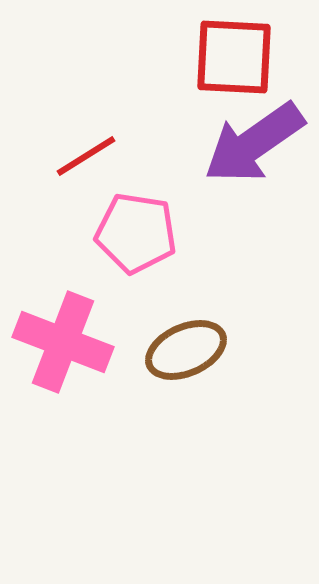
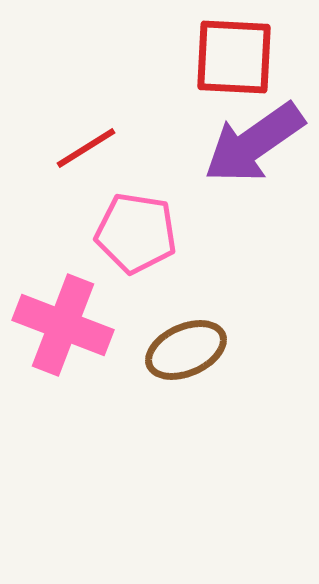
red line: moved 8 px up
pink cross: moved 17 px up
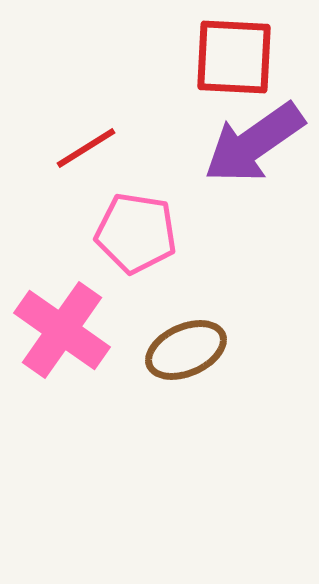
pink cross: moved 1 px left, 5 px down; rotated 14 degrees clockwise
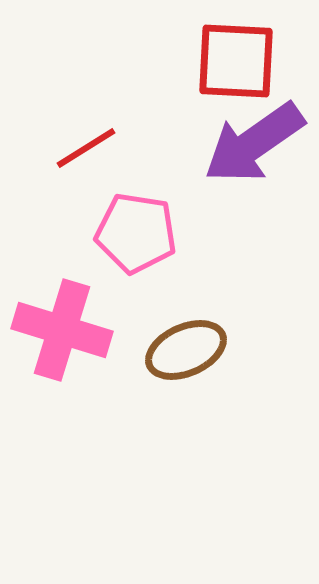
red square: moved 2 px right, 4 px down
pink cross: rotated 18 degrees counterclockwise
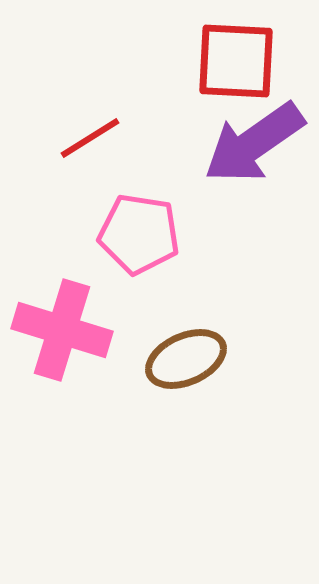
red line: moved 4 px right, 10 px up
pink pentagon: moved 3 px right, 1 px down
brown ellipse: moved 9 px down
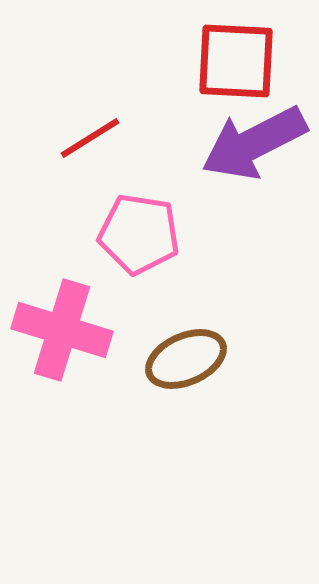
purple arrow: rotated 8 degrees clockwise
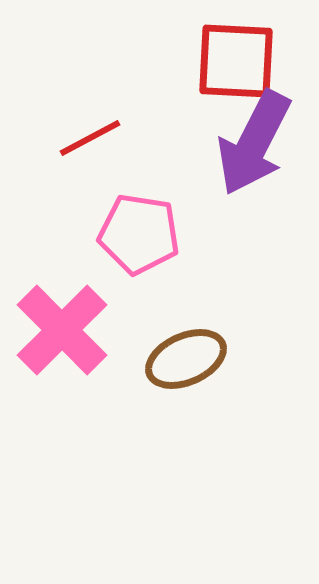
red line: rotated 4 degrees clockwise
purple arrow: rotated 36 degrees counterclockwise
pink cross: rotated 28 degrees clockwise
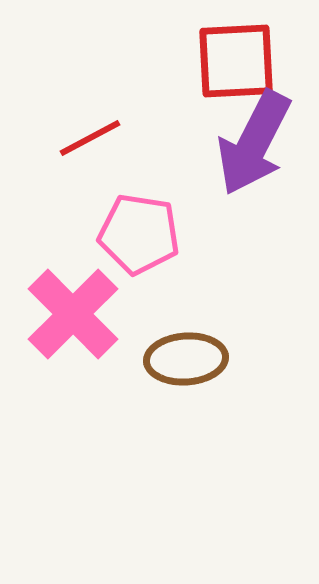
red square: rotated 6 degrees counterclockwise
pink cross: moved 11 px right, 16 px up
brown ellipse: rotated 20 degrees clockwise
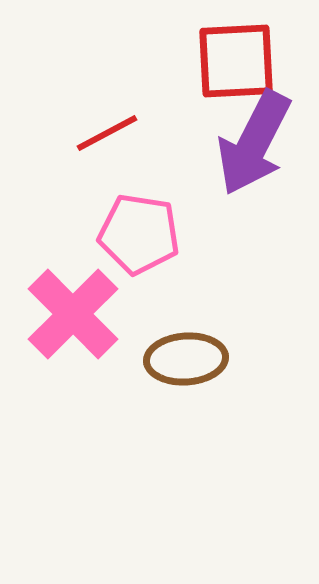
red line: moved 17 px right, 5 px up
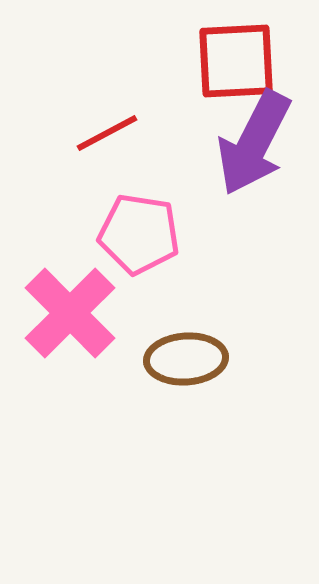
pink cross: moved 3 px left, 1 px up
